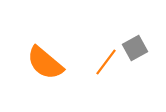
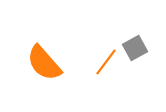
orange semicircle: moved 1 px left; rotated 9 degrees clockwise
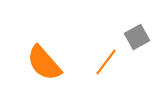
gray square: moved 2 px right, 11 px up
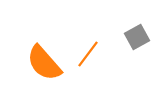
orange line: moved 18 px left, 8 px up
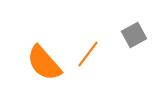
gray square: moved 3 px left, 2 px up
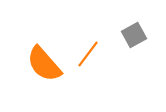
orange semicircle: moved 1 px down
